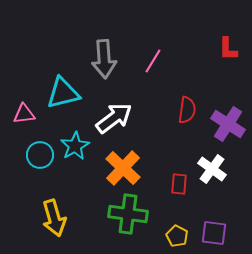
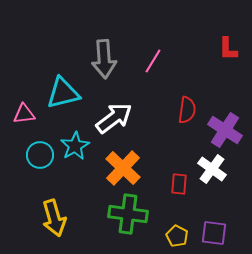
purple cross: moved 3 px left, 6 px down
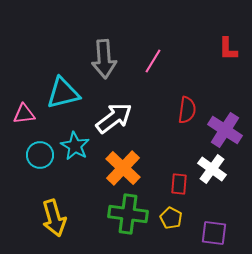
cyan star: rotated 12 degrees counterclockwise
yellow pentagon: moved 6 px left, 18 px up
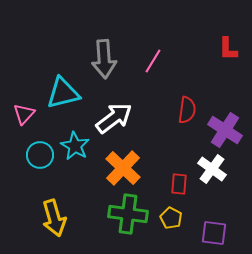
pink triangle: rotated 40 degrees counterclockwise
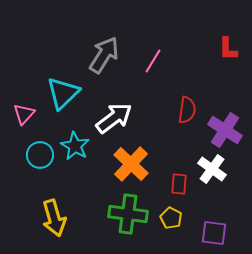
gray arrow: moved 4 px up; rotated 144 degrees counterclockwise
cyan triangle: rotated 30 degrees counterclockwise
orange cross: moved 8 px right, 4 px up
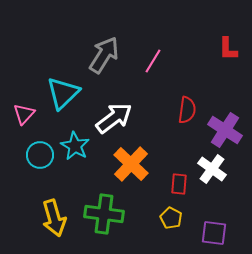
green cross: moved 24 px left
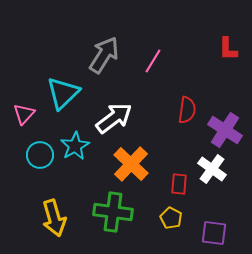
cyan star: rotated 12 degrees clockwise
green cross: moved 9 px right, 2 px up
